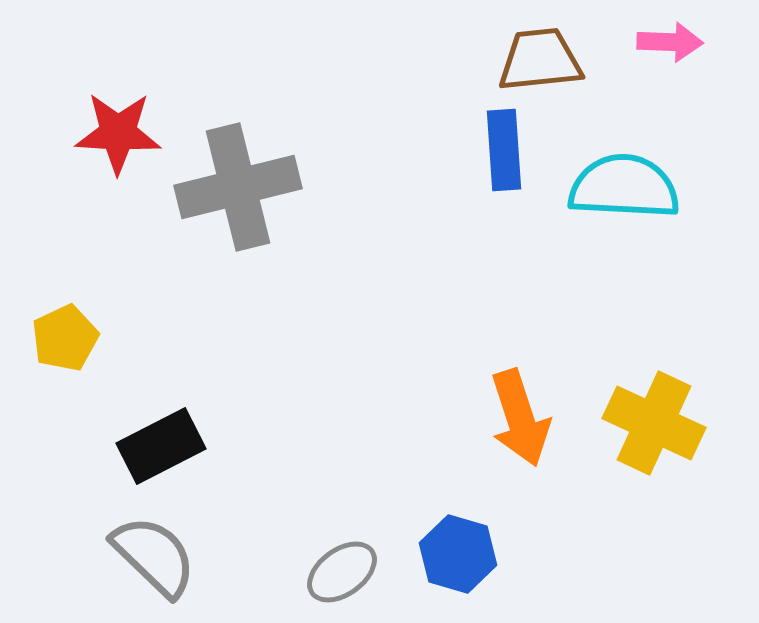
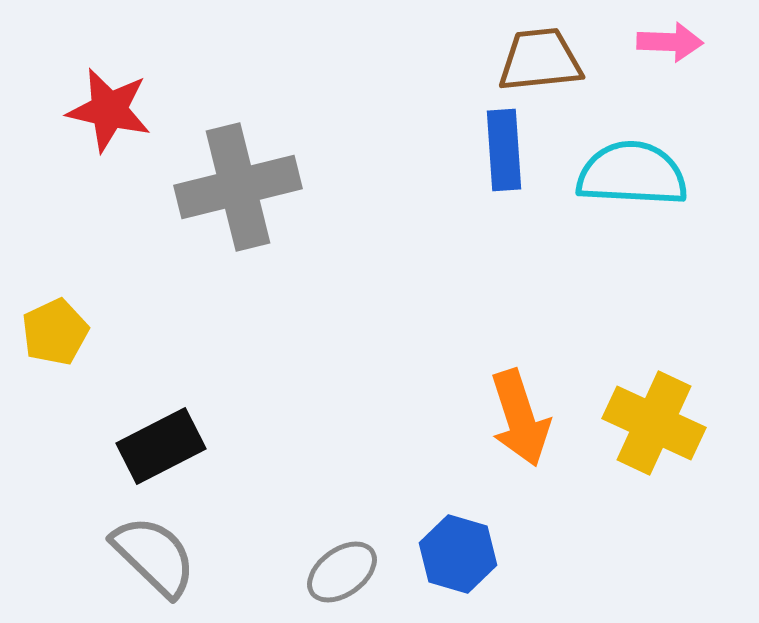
red star: moved 9 px left, 23 px up; rotated 10 degrees clockwise
cyan semicircle: moved 8 px right, 13 px up
yellow pentagon: moved 10 px left, 6 px up
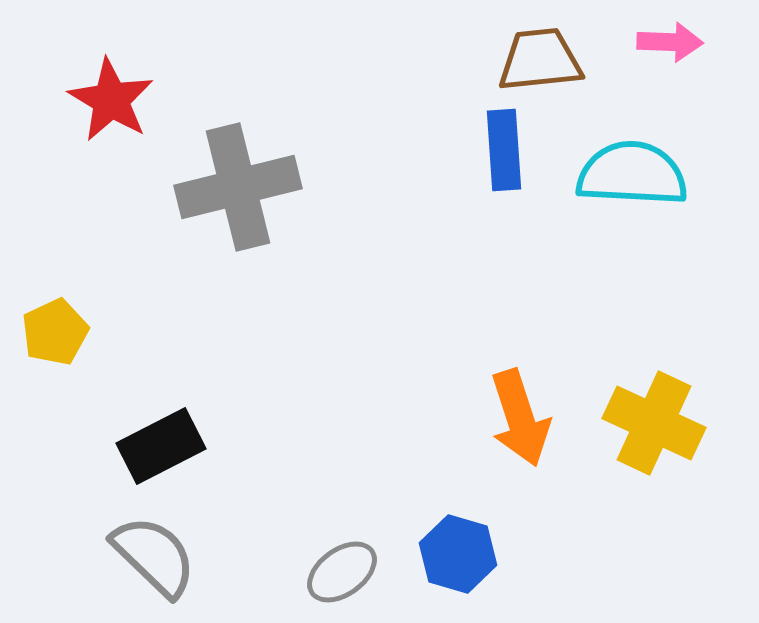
red star: moved 2 px right, 10 px up; rotated 18 degrees clockwise
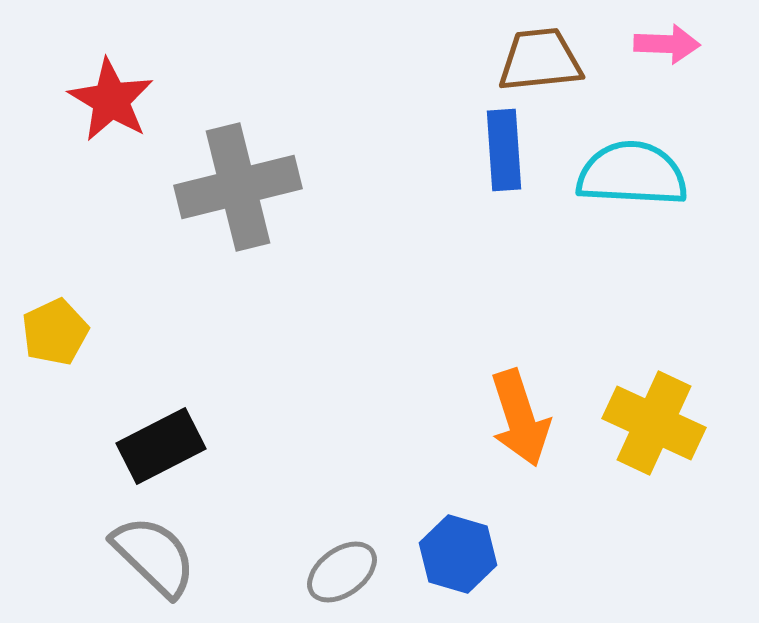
pink arrow: moved 3 px left, 2 px down
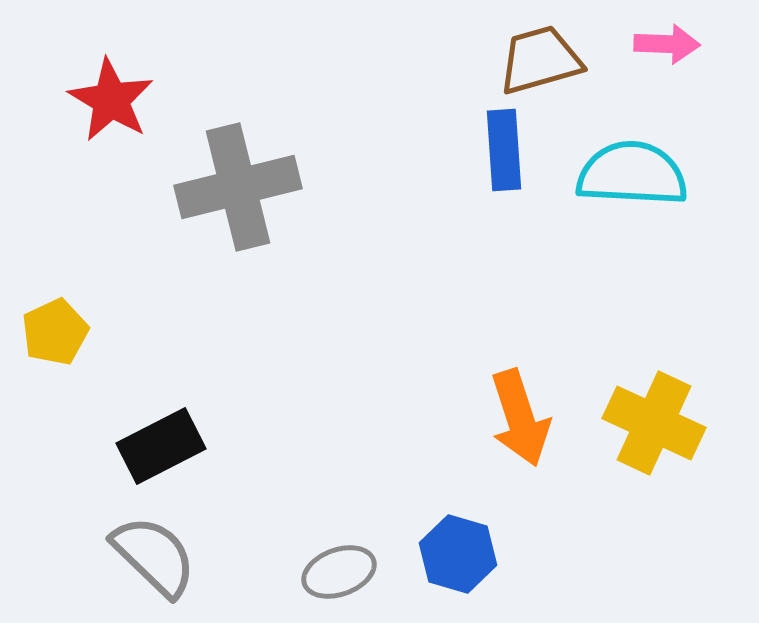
brown trapezoid: rotated 10 degrees counterclockwise
gray ellipse: moved 3 px left; rotated 16 degrees clockwise
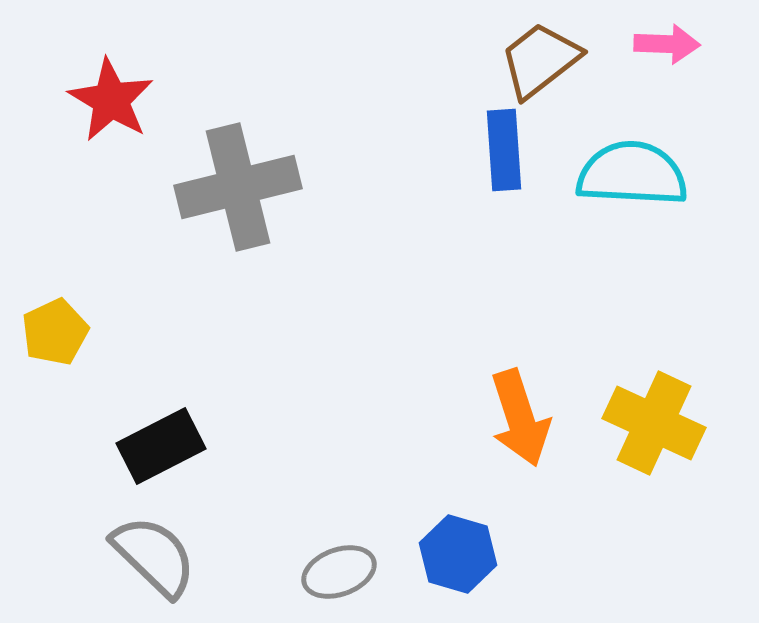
brown trapezoid: rotated 22 degrees counterclockwise
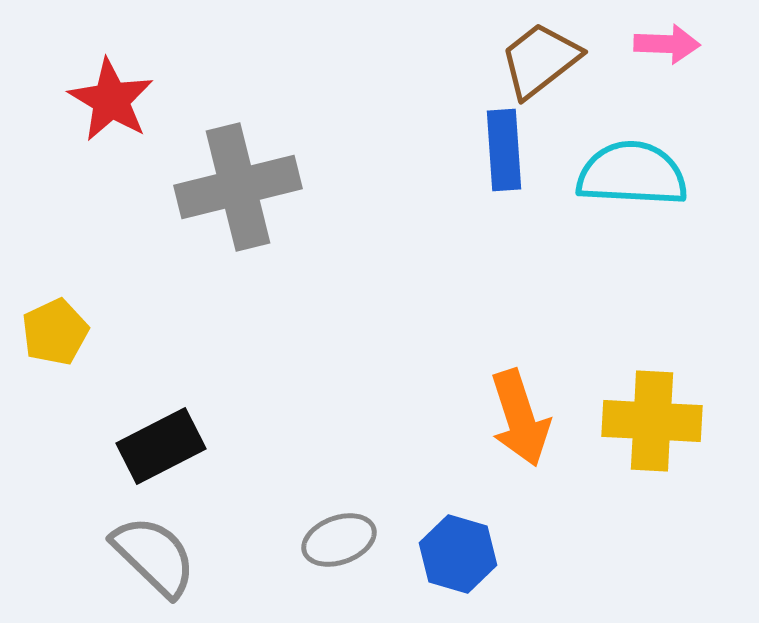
yellow cross: moved 2 px left, 2 px up; rotated 22 degrees counterclockwise
gray ellipse: moved 32 px up
